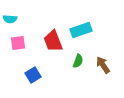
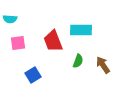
cyan rectangle: rotated 20 degrees clockwise
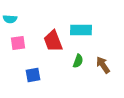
blue square: rotated 21 degrees clockwise
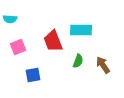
pink square: moved 4 px down; rotated 14 degrees counterclockwise
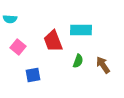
pink square: rotated 28 degrees counterclockwise
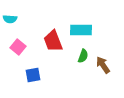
green semicircle: moved 5 px right, 5 px up
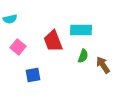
cyan semicircle: rotated 16 degrees counterclockwise
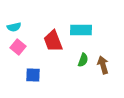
cyan semicircle: moved 4 px right, 8 px down
green semicircle: moved 4 px down
brown arrow: rotated 18 degrees clockwise
blue square: rotated 14 degrees clockwise
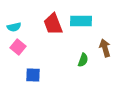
cyan rectangle: moved 9 px up
red trapezoid: moved 17 px up
brown arrow: moved 2 px right, 17 px up
